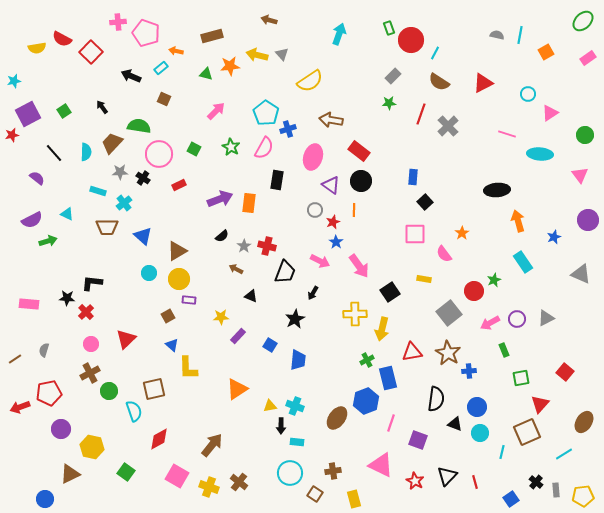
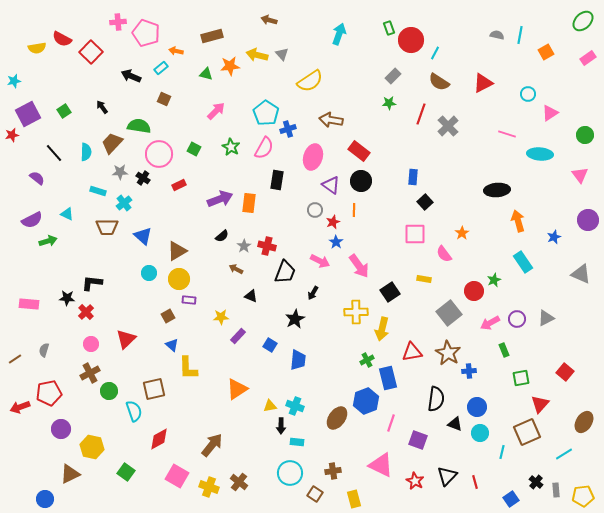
yellow cross at (355, 314): moved 1 px right, 2 px up
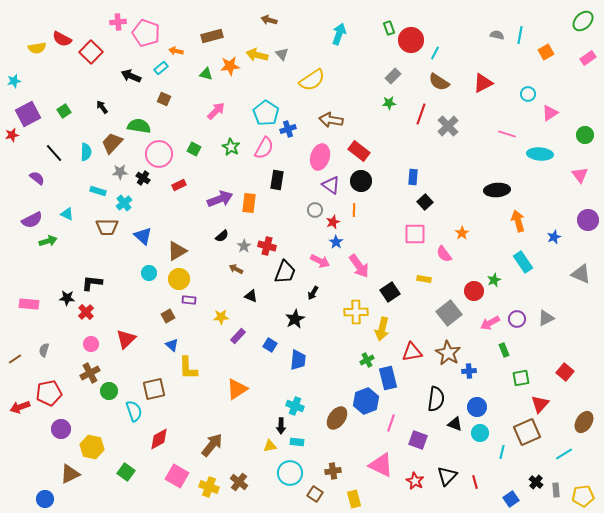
yellow semicircle at (310, 81): moved 2 px right, 1 px up
pink ellipse at (313, 157): moved 7 px right
yellow triangle at (270, 406): moved 40 px down
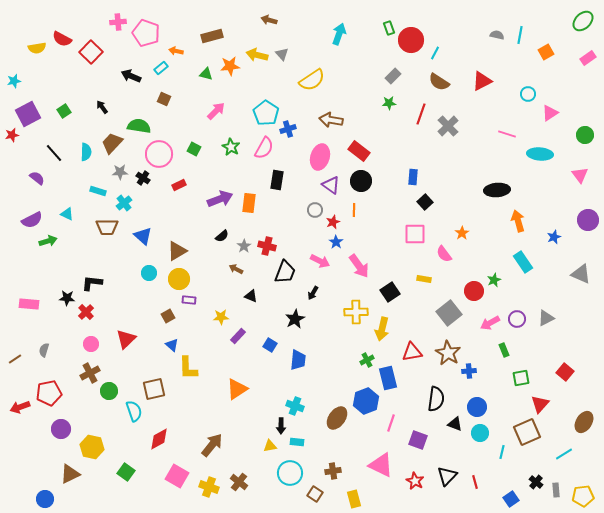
red triangle at (483, 83): moved 1 px left, 2 px up
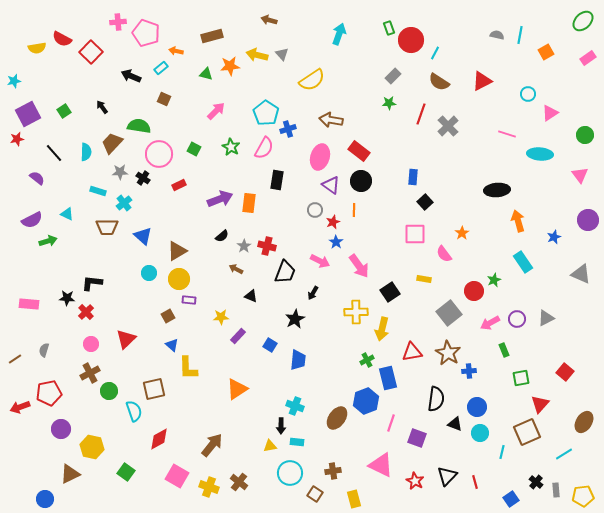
red star at (12, 135): moved 5 px right, 4 px down
purple square at (418, 440): moved 1 px left, 2 px up
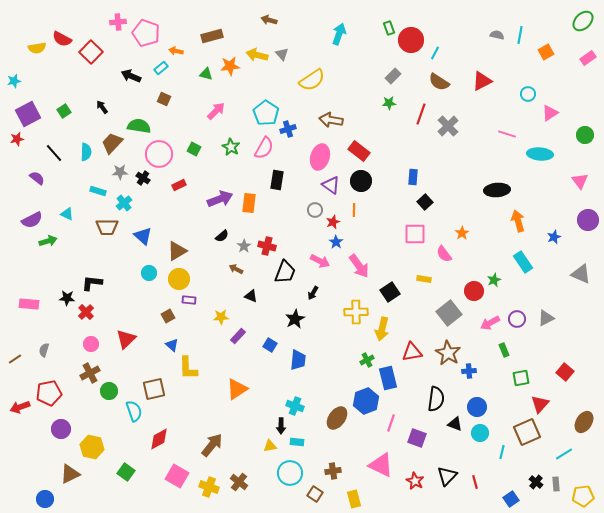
pink triangle at (580, 175): moved 6 px down
gray rectangle at (556, 490): moved 6 px up
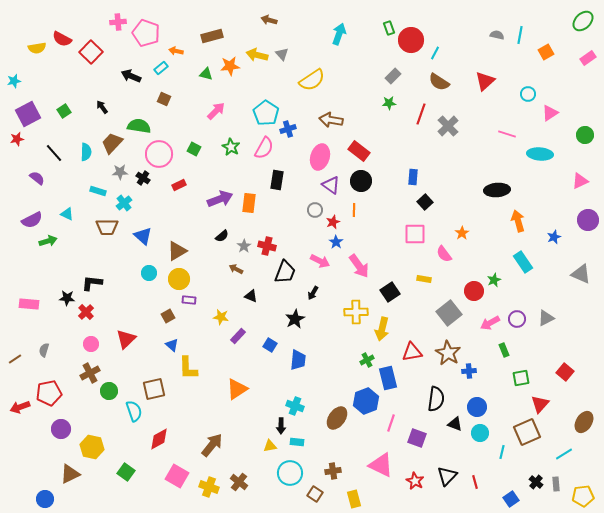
red triangle at (482, 81): moved 3 px right; rotated 15 degrees counterclockwise
pink triangle at (580, 181): rotated 42 degrees clockwise
yellow star at (221, 317): rotated 14 degrees clockwise
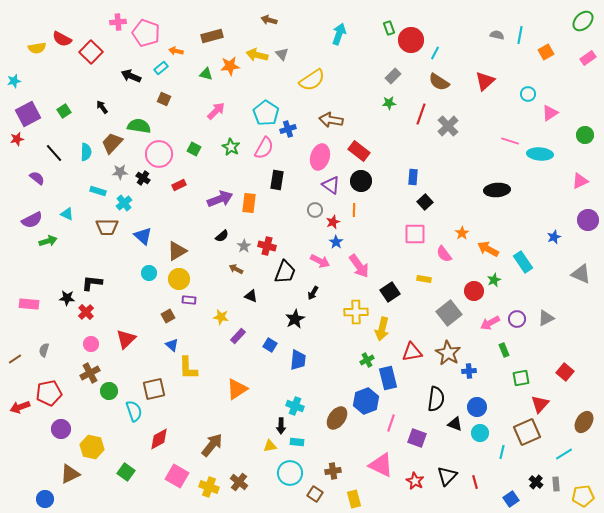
pink line at (507, 134): moved 3 px right, 7 px down
orange arrow at (518, 221): moved 30 px left, 28 px down; rotated 45 degrees counterclockwise
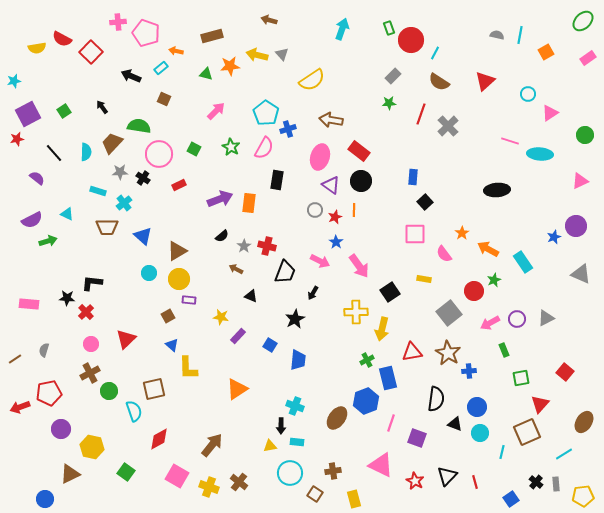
cyan arrow at (339, 34): moved 3 px right, 5 px up
purple circle at (588, 220): moved 12 px left, 6 px down
red star at (333, 222): moved 2 px right, 5 px up
